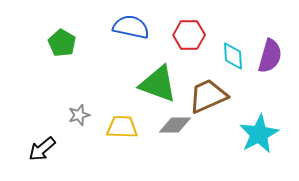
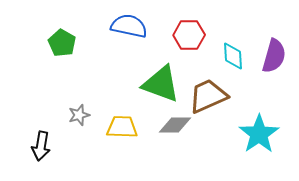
blue semicircle: moved 2 px left, 1 px up
purple semicircle: moved 4 px right
green triangle: moved 3 px right
cyan star: rotated 6 degrees counterclockwise
black arrow: moved 1 px left, 3 px up; rotated 40 degrees counterclockwise
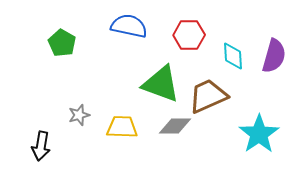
gray diamond: moved 1 px down
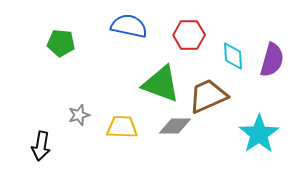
green pentagon: moved 1 px left; rotated 24 degrees counterclockwise
purple semicircle: moved 2 px left, 4 px down
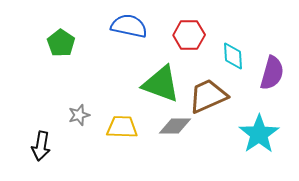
green pentagon: rotated 28 degrees clockwise
purple semicircle: moved 13 px down
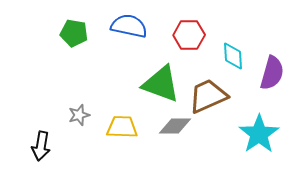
green pentagon: moved 13 px right, 10 px up; rotated 24 degrees counterclockwise
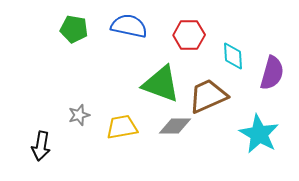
green pentagon: moved 4 px up
yellow trapezoid: rotated 12 degrees counterclockwise
cyan star: rotated 9 degrees counterclockwise
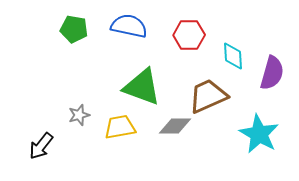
green triangle: moved 19 px left, 3 px down
yellow trapezoid: moved 2 px left
black arrow: rotated 28 degrees clockwise
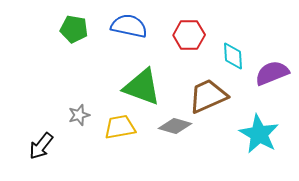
purple semicircle: rotated 128 degrees counterclockwise
gray diamond: rotated 16 degrees clockwise
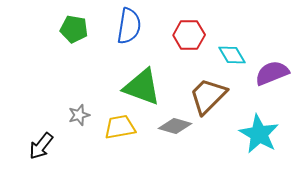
blue semicircle: rotated 87 degrees clockwise
cyan diamond: moved 1 px left, 1 px up; rotated 28 degrees counterclockwise
brown trapezoid: rotated 21 degrees counterclockwise
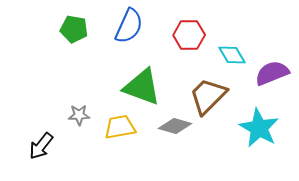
blue semicircle: rotated 15 degrees clockwise
gray star: rotated 15 degrees clockwise
cyan star: moved 6 px up
